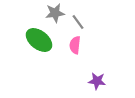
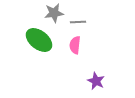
gray star: moved 1 px left
gray line: rotated 56 degrees counterclockwise
purple star: moved 1 px left; rotated 18 degrees clockwise
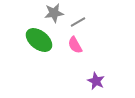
gray line: rotated 28 degrees counterclockwise
pink semicircle: rotated 36 degrees counterclockwise
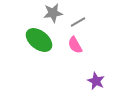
gray star: moved 1 px left
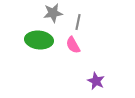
gray line: rotated 49 degrees counterclockwise
green ellipse: rotated 32 degrees counterclockwise
pink semicircle: moved 2 px left
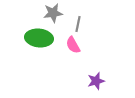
gray line: moved 2 px down
green ellipse: moved 2 px up
purple star: rotated 30 degrees clockwise
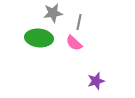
gray line: moved 1 px right, 2 px up
pink semicircle: moved 1 px right, 2 px up; rotated 18 degrees counterclockwise
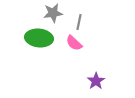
purple star: rotated 18 degrees counterclockwise
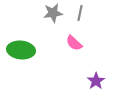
gray line: moved 1 px right, 9 px up
green ellipse: moved 18 px left, 12 px down
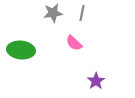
gray line: moved 2 px right
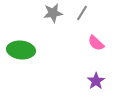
gray line: rotated 21 degrees clockwise
pink semicircle: moved 22 px right
